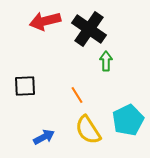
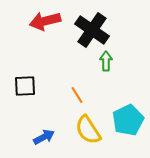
black cross: moved 3 px right, 1 px down
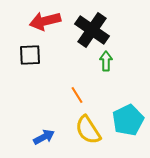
black square: moved 5 px right, 31 px up
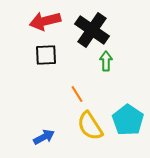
black square: moved 16 px right
orange line: moved 1 px up
cyan pentagon: rotated 12 degrees counterclockwise
yellow semicircle: moved 2 px right, 4 px up
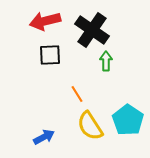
black square: moved 4 px right
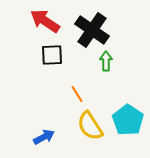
red arrow: rotated 48 degrees clockwise
black square: moved 2 px right
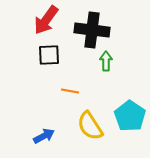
red arrow: moved 1 px right, 1 px up; rotated 88 degrees counterclockwise
black cross: rotated 28 degrees counterclockwise
black square: moved 3 px left
orange line: moved 7 px left, 3 px up; rotated 48 degrees counterclockwise
cyan pentagon: moved 2 px right, 4 px up
blue arrow: moved 1 px up
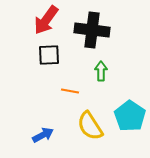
green arrow: moved 5 px left, 10 px down
blue arrow: moved 1 px left, 1 px up
